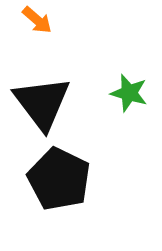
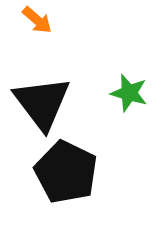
black pentagon: moved 7 px right, 7 px up
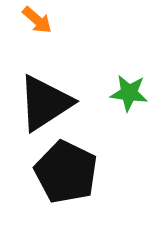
green star: rotated 9 degrees counterclockwise
black triangle: moved 3 px right; rotated 34 degrees clockwise
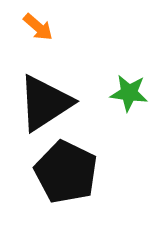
orange arrow: moved 1 px right, 7 px down
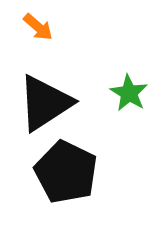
green star: rotated 24 degrees clockwise
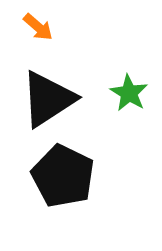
black triangle: moved 3 px right, 4 px up
black pentagon: moved 3 px left, 4 px down
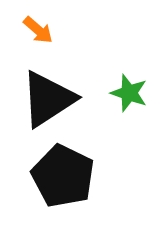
orange arrow: moved 3 px down
green star: rotated 12 degrees counterclockwise
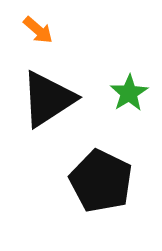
green star: rotated 21 degrees clockwise
black pentagon: moved 38 px right, 5 px down
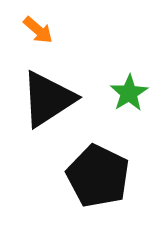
black pentagon: moved 3 px left, 5 px up
